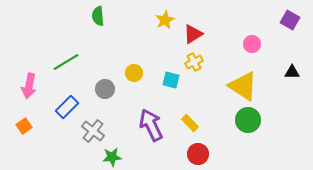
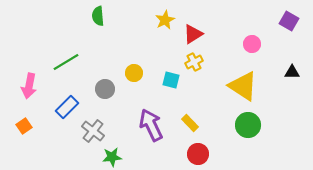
purple square: moved 1 px left, 1 px down
green circle: moved 5 px down
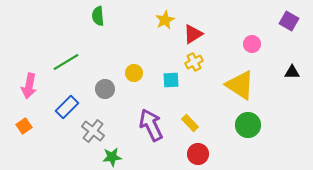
cyan square: rotated 18 degrees counterclockwise
yellow triangle: moved 3 px left, 1 px up
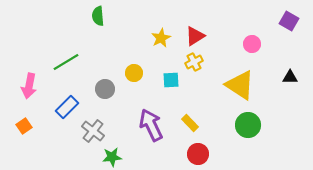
yellow star: moved 4 px left, 18 px down
red triangle: moved 2 px right, 2 px down
black triangle: moved 2 px left, 5 px down
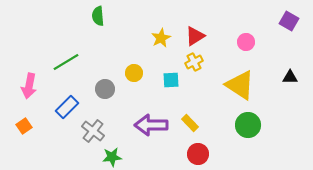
pink circle: moved 6 px left, 2 px up
purple arrow: rotated 64 degrees counterclockwise
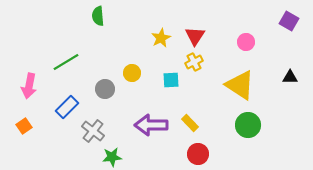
red triangle: rotated 25 degrees counterclockwise
yellow circle: moved 2 px left
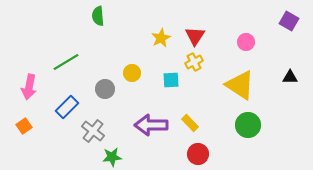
pink arrow: moved 1 px down
